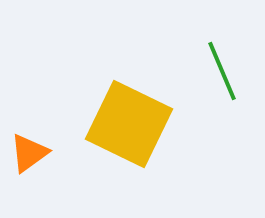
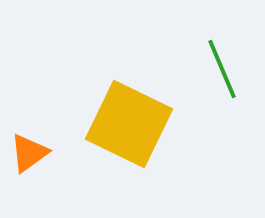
green line: moved 2 px up
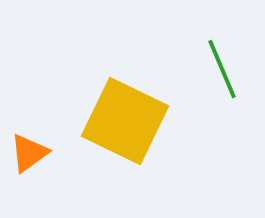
yellow square: moved 4 px left, 3 px up
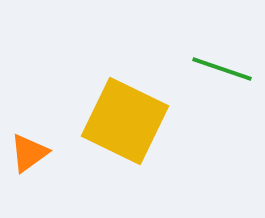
green line: rotated 48 degrees counterclockwise
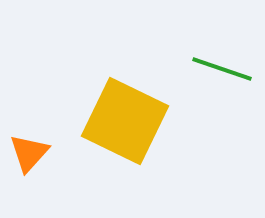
orange triangle: rotated 12 degrees counterclockwise
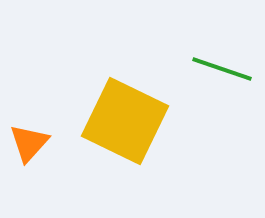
orange triangle: moved 10 px up
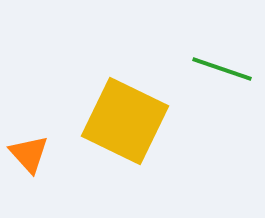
orange triangle: moved 11 px down; rotated 24 degrees counterclockwise
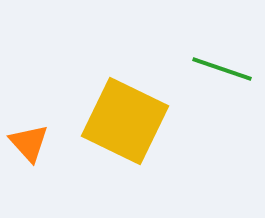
orange triangle: moved 11 px up
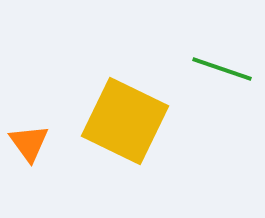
orange triangle: rotated 6 degrees clockwise
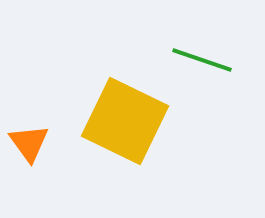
green line: moved 20 px left, 9 px up
